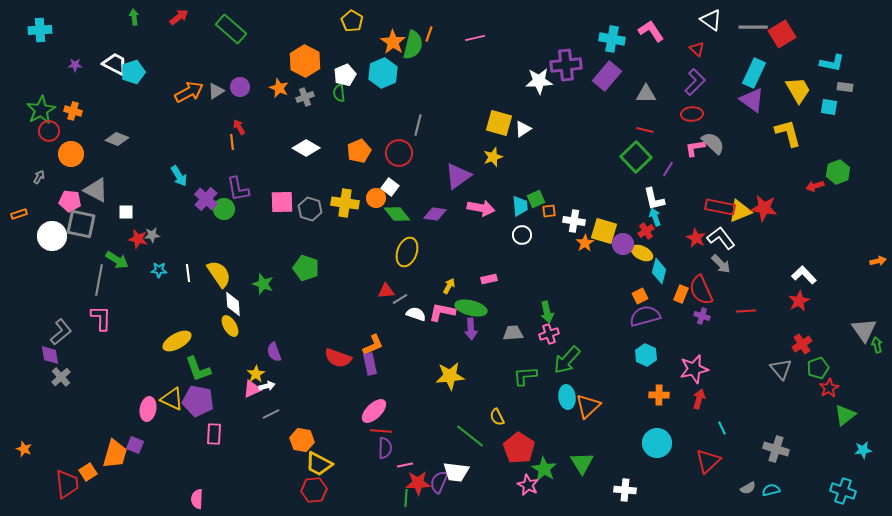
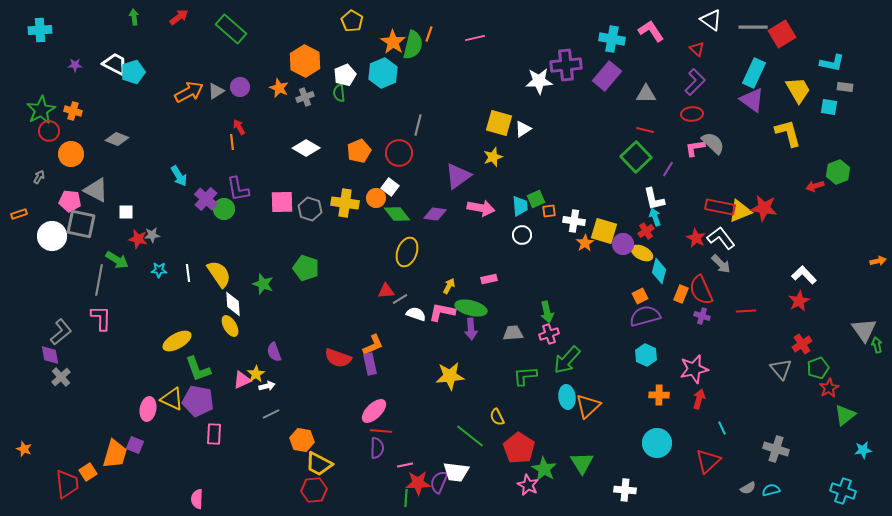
pink triangle at (252, 389): moved 10 px left, 9 px up
purple semicircle at (385, 448): moved 8 px left
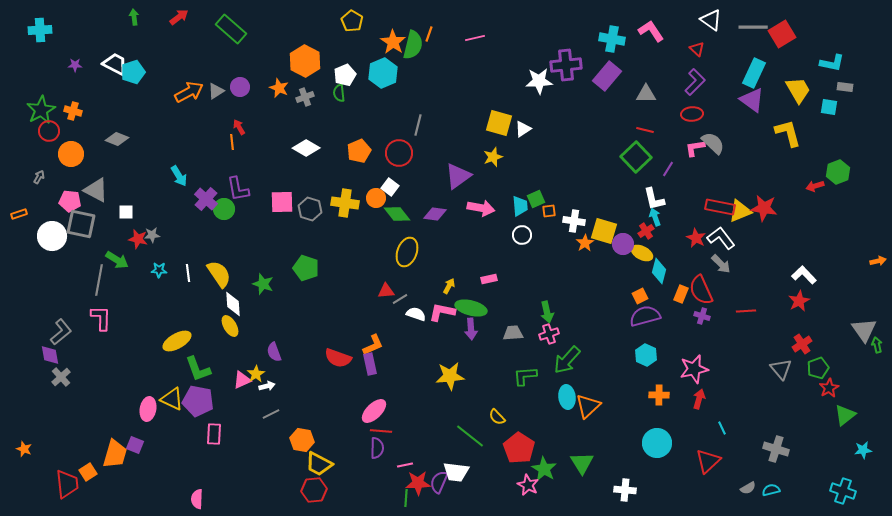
yellow semicircle at (497, 417): rotated 18 degrees counterclockwise
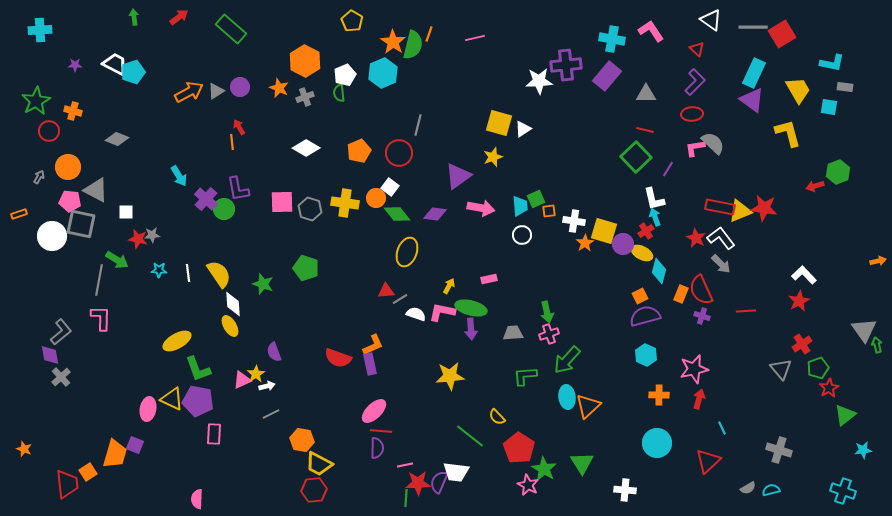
green star at (41, 110): moved 5 px left, 9 px up
orange circle at (71, 154): moved 3 px left, 13 px down
gray cross at (776, 449): moved 3 px right, 1 px down
